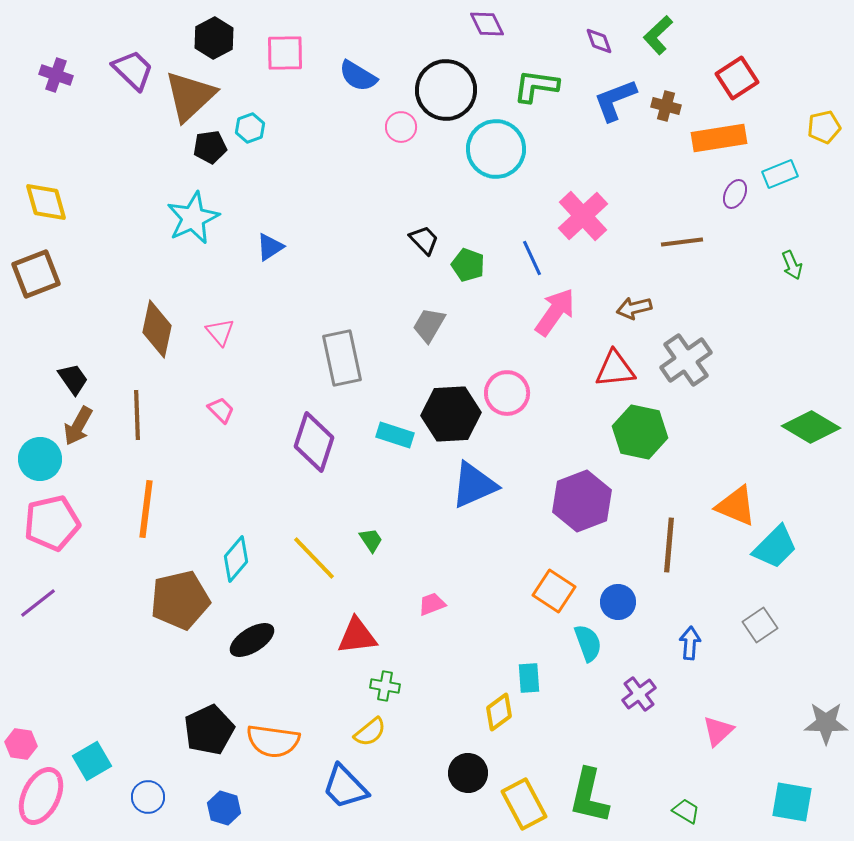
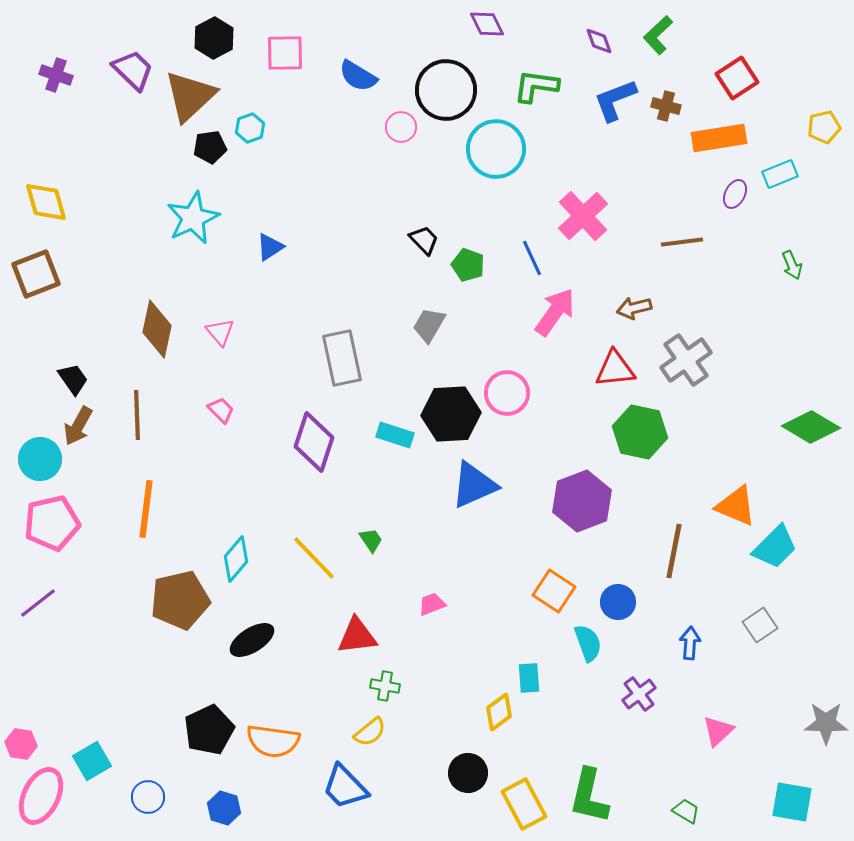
brown line at (669, 545): moved 5 px right, 6 px down; rotated 6 degrees clockwise
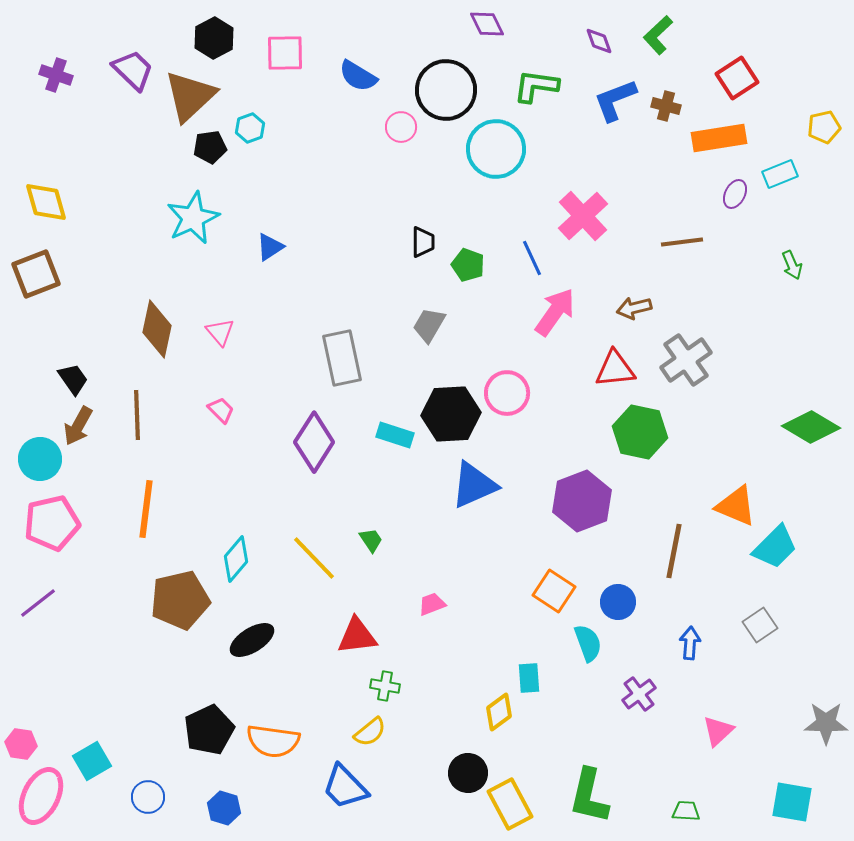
black trapezoid at (424, 240): moved 1 px left, 2 px down; rotated 44 degrees clockwise
purple diamond at (314, 442): rotated 14 degrees clockwise
yellow rectangle at (524, 804): moved 14 px left
green trapezoid at (686, 811): rotated 28 degrees counterclockwise
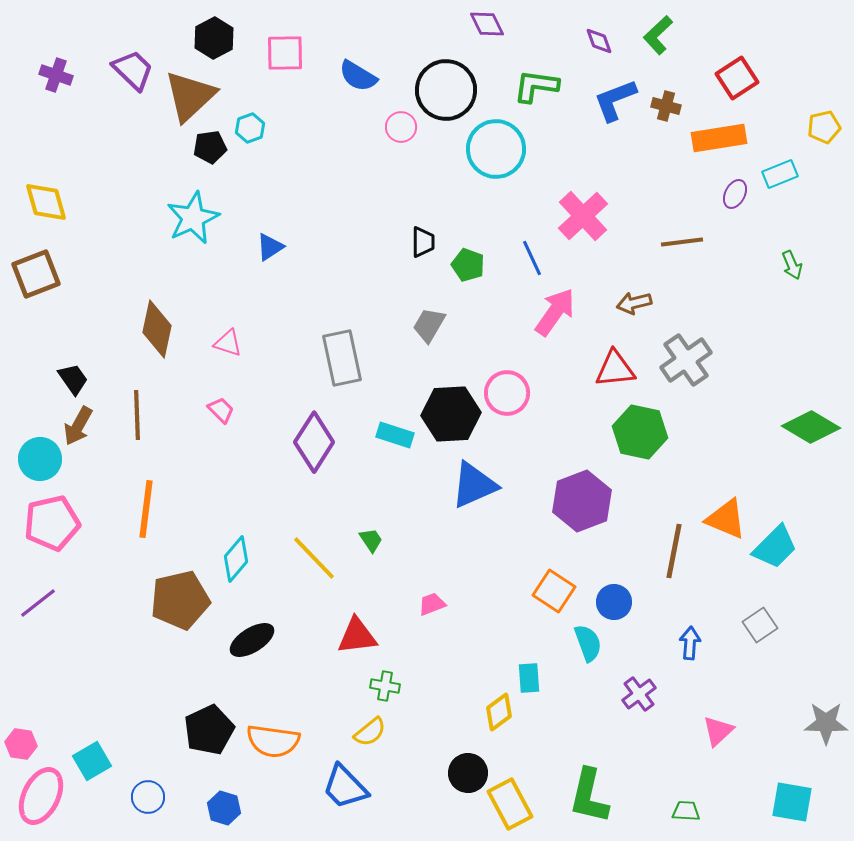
brown arrow at (634, 308): moved 5 px up
pink triangle at (220, 332): moved 8 px right, 11 px down; rotated 32 degrees counterclockwise
orange triangle at (736, 506): moved 10 px left, 13 px down
blue circle at (618, 602): moved 4 px left
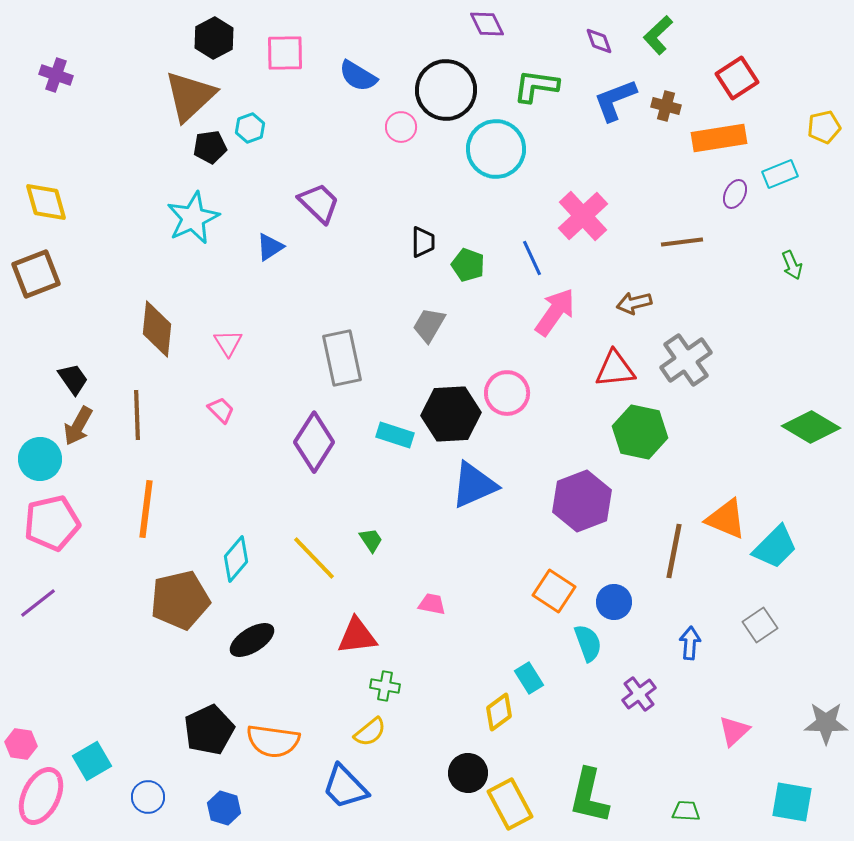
purple trapezoid at (133, 70): moved 186 px right, 133 px down
brown diamond at (157, 329): rotated 6 degrees counterclockwise
pink triangle at (228, 343): rotated 40 degrees clockwise
pink trapezoid at (432, 604): rotated 32 degrees clockwise
cyan rectangle at (529, 678): rotated 28 degrees counterclockwise
pink triangle at (718, 731): moved 16 px right
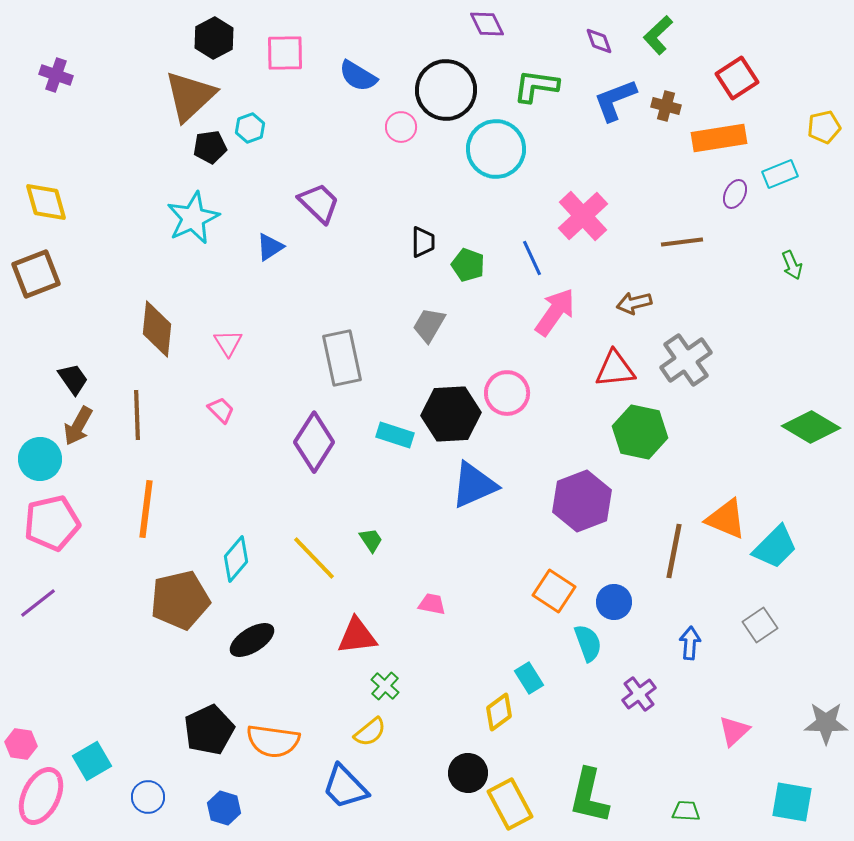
green cross at (385, 686): rotated 32 degrees clockwise
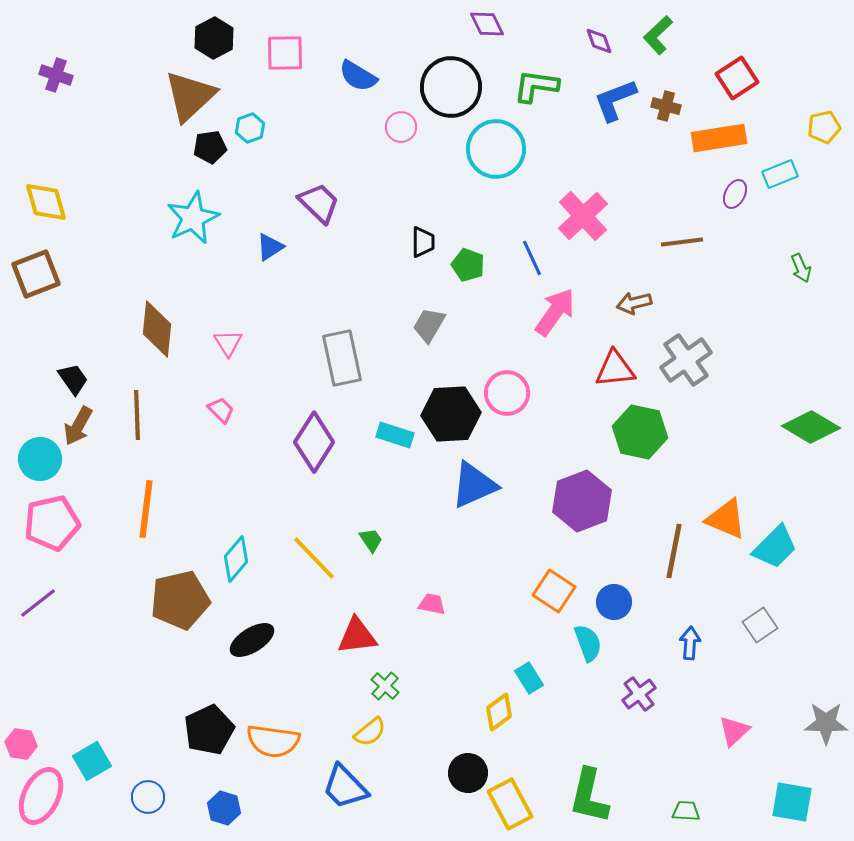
black circle at (446, 90): moved 5 px right, 3 px up
green arrow at (792, 265): moved 9 px right, 3 px down
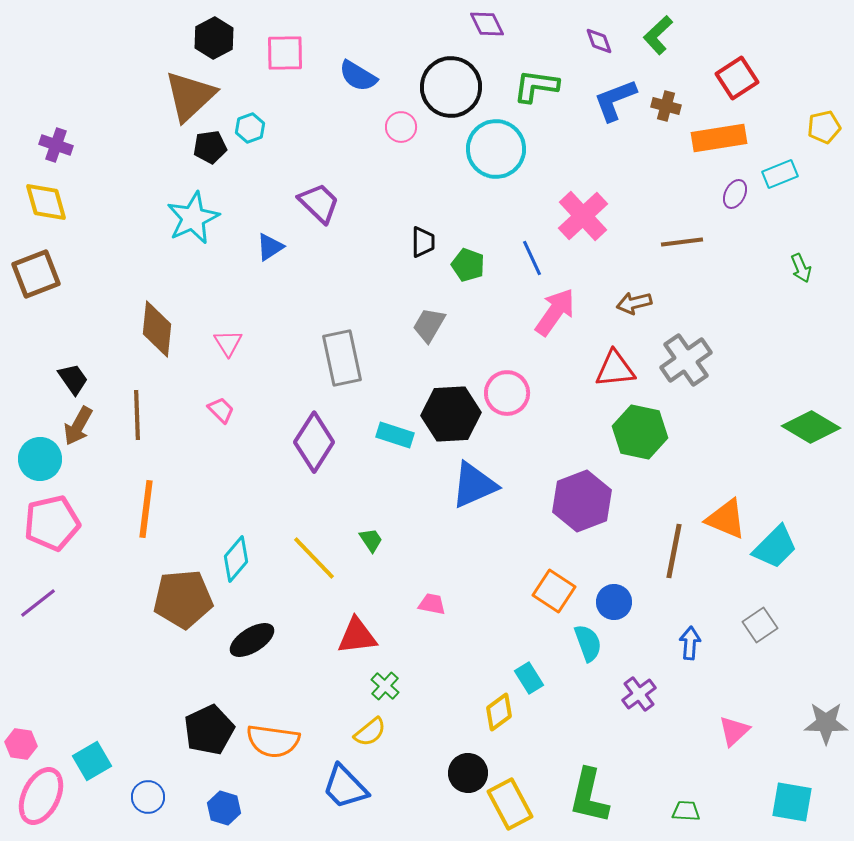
purple cross at (56, 75): moved 70 px down
brown pentagon at (180, 600): moved 3 px right, 1 px up; rotated 8 degrees clockwise
